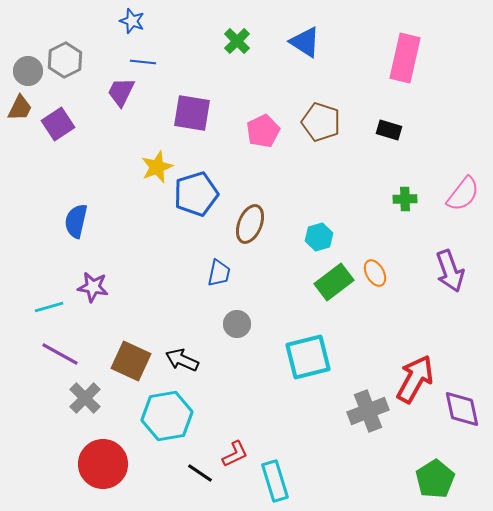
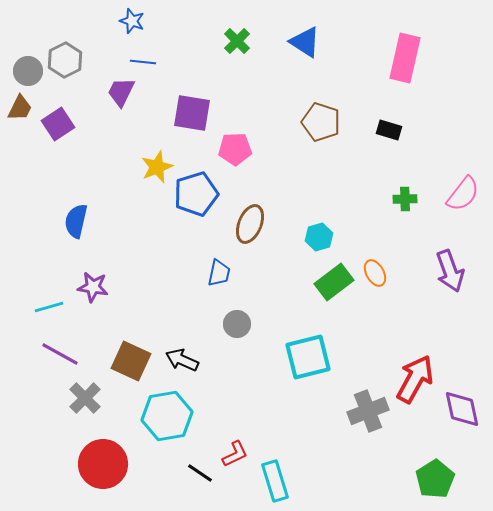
pink pentagon at (263, 131): moved 28 px left, 18 px down; rotated 24 degrees clockwise
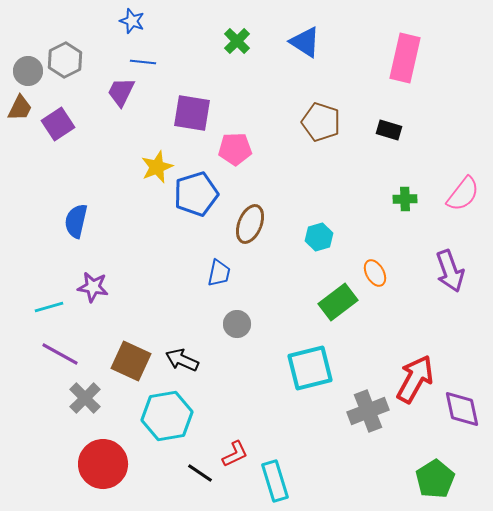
green rectangle at (334, 282): moved 4 px right, 20 px down
cyan square at (308, 357): moved 2 px right, 11 px down
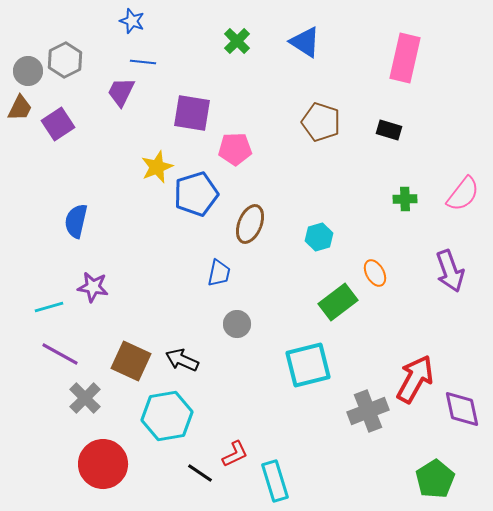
cyan square at (310, 368): moved 2 px left, 3 px up
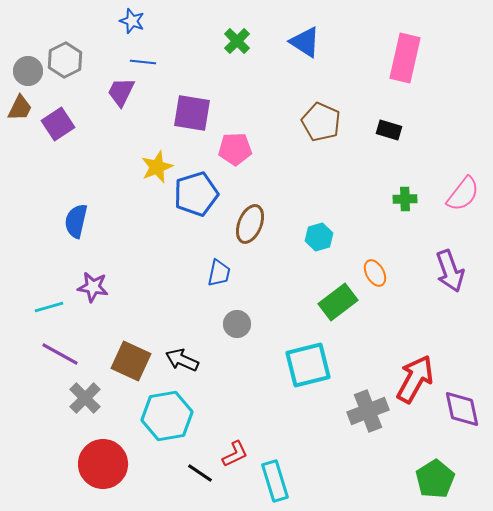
brown pentagon at (321, 122): rotated 6 degrees clockwise
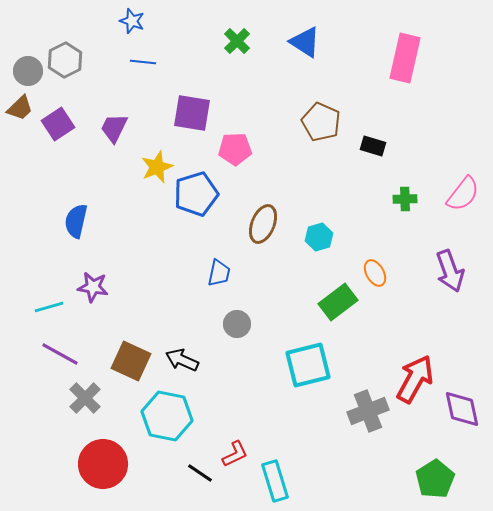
purple trapezoid at (121, 92): moved 7 px left, 36 px down
brown trapezoid at (20, 108): rotated 20 degrees clockwise
black rectangle at (389, 130): moved 16 px left, 16 px down
brown ellipse at (250, 224): moved 13 px right
cyan hexagon at (167, 416): rotated 21 degrees clockwise
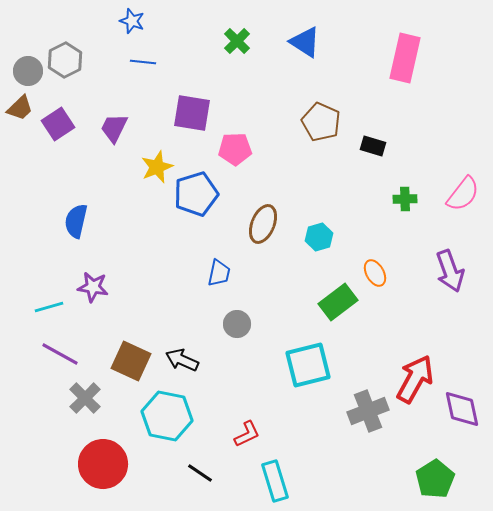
red L-shape at (235, 454): moved 12 px right, 20 px up
